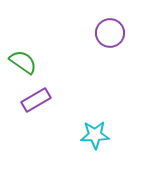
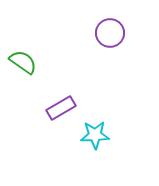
purple rectangle: moved 25 px right, 8 px down
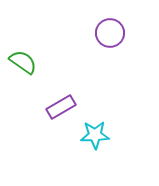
purple rectangle: moved 1 px up
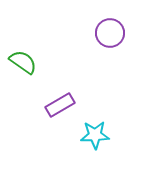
purple rectangle: moved 1 px left, 2 px up
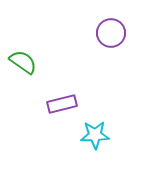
purple circle: moved 1 px right
purple rectangle: moved 2 px right, 1 px up; rotated 16 degrees clockwise
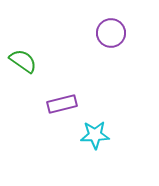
green semicircle: moved 1 px up
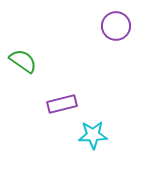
purple circle: moved 5 px right, 7 px up
cyan star: moved 2 px left
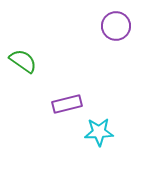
purple rectangle: moved 5 px right
cyan star: moved 6 px right, 3 px up
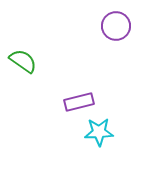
purple rectangle: moved 12 px right, 2 px up
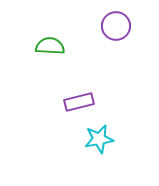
green semicircle: moved 27 px right, 15 px up; rotated 32 degrees counterclockwise
cyan star: moved 7 px down; rotated 8 degrees counterclockwise
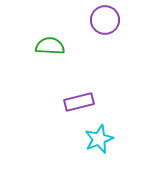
purple circle: moved 11 px left, 6 px up
cyan star: rotated 12 degrees counterclockwise
